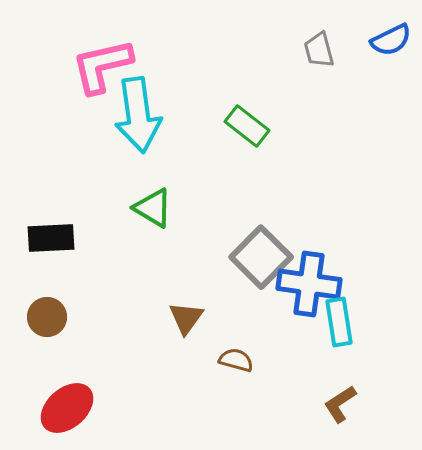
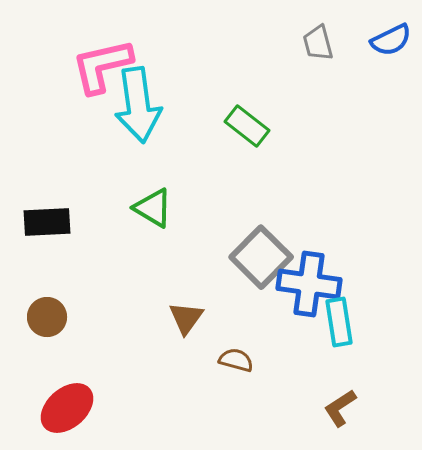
gray trapezoid: moved 1 px left, 7 px up
cyan arrow: moved 10 px up
black rectangle: moved 4 px left, 16 px up
brown L-shape: moved 4 px down
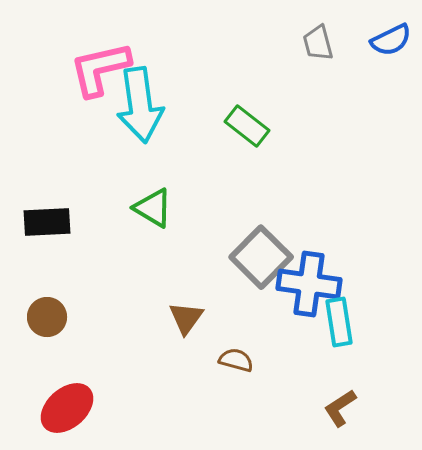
pink L-shape: moved 2 px left, 3 px down
cyan arrow: moved 2 px right
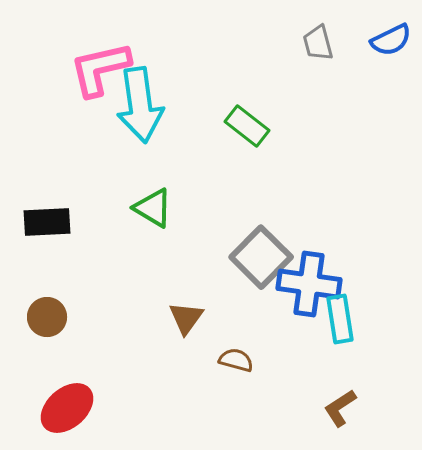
cyan rectangle: moved 1 px right, 3 px up
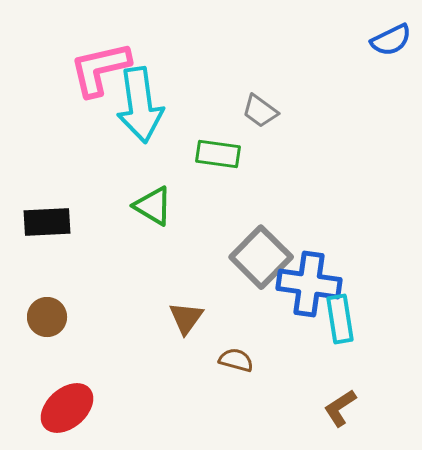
gray trapezoid: moved 58 px left, 68 px down; rotated 39 degrees counterclockwise
green rectangle: moved 29 px left, 28 px down; rotated 30 degrees counterclockwise
green triangle: moved 2 px up
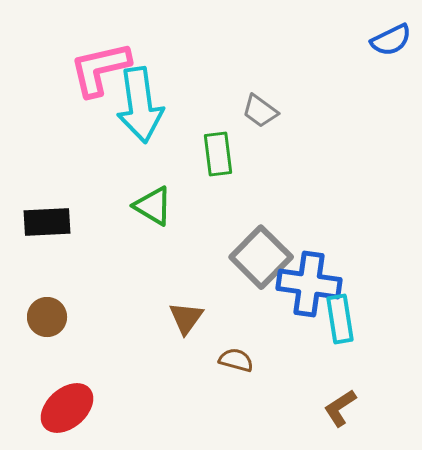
green rectangle: rotated 75 degrees clockwise
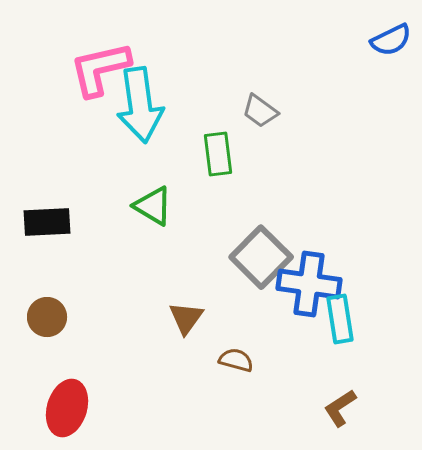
red ellipse: rotated 32 degrees counterclockwise
